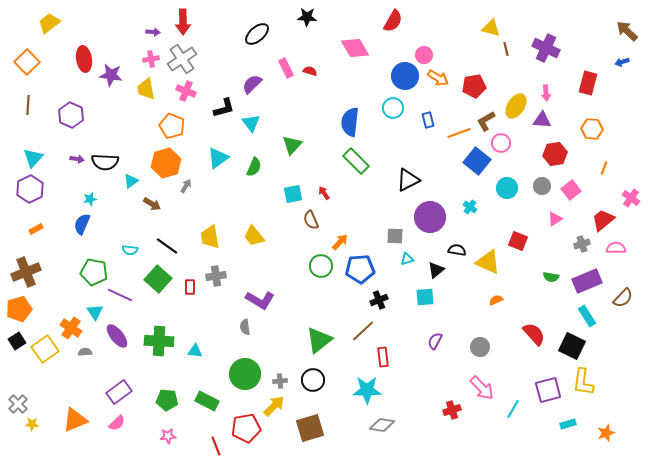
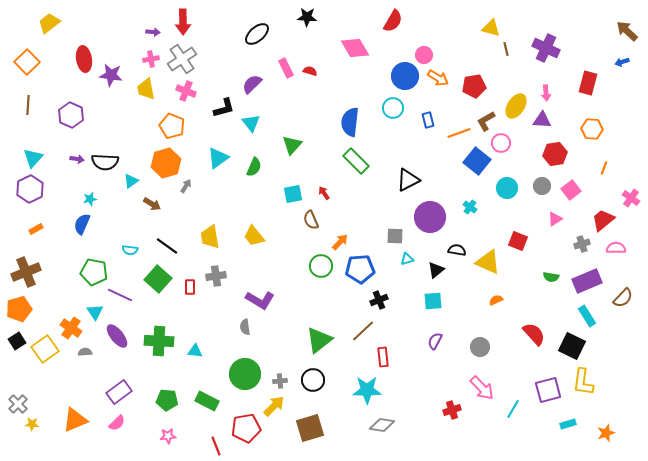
cyan square at (425, 297): moved 8 px right, 4 px down
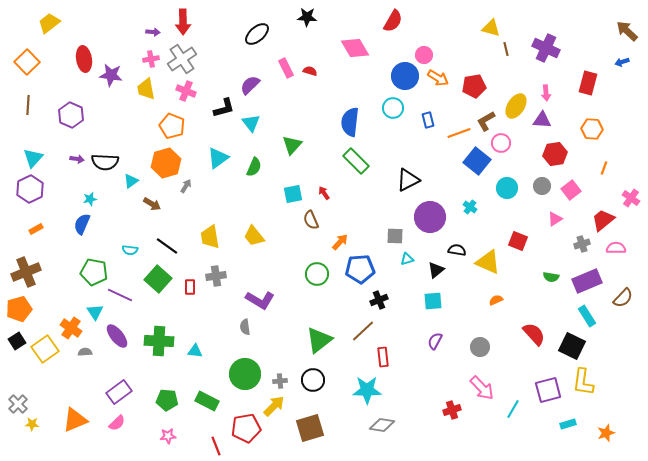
purple semicircle at (252, 84): moved 2 px left, 1 px down
green circle at (321, 266): moved 4 px left, 8 px down
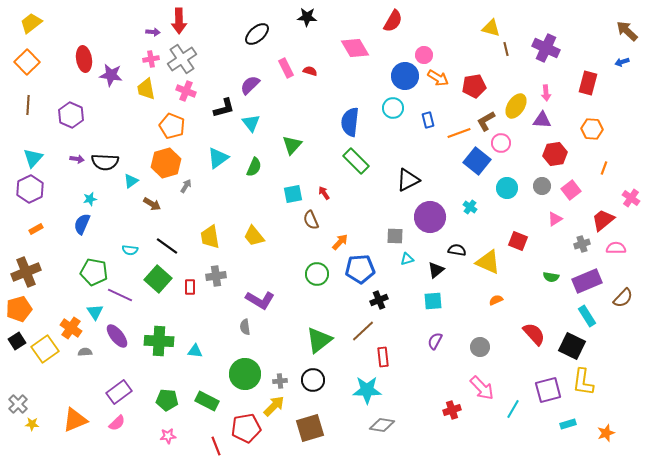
red arrow at (183, 22): moved 4 px left, 1 px up
yellow trapezoid at (49, 23): moved 18 px left
